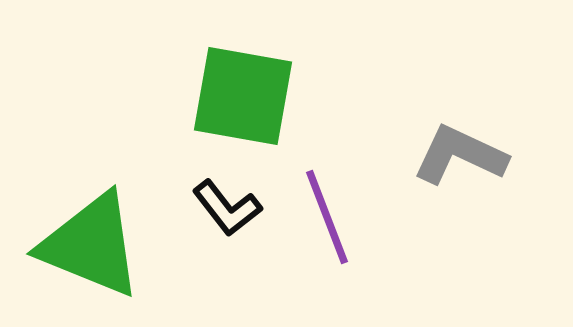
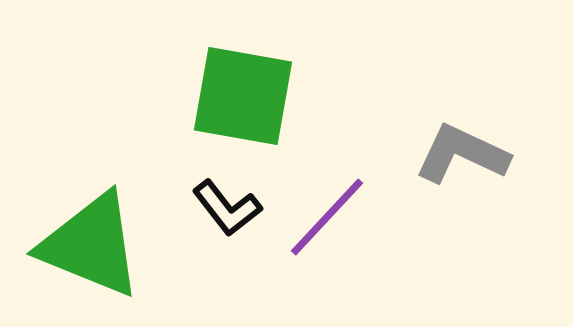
gray L-shape: moved 2 px right, 1 px up
purple line: rotated 64 degrees clockwise
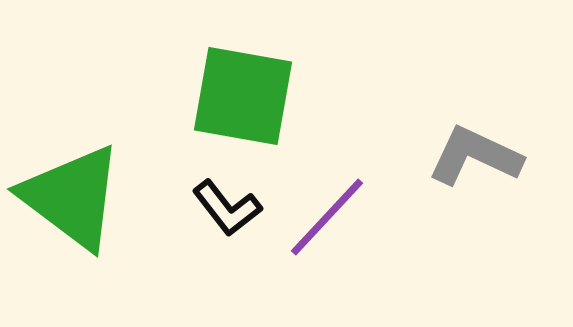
gray L-shape: moved 13 px right, 2 px down
green triangle: moved 19 px left, 48 px up; rotated 15 degrees clockwise
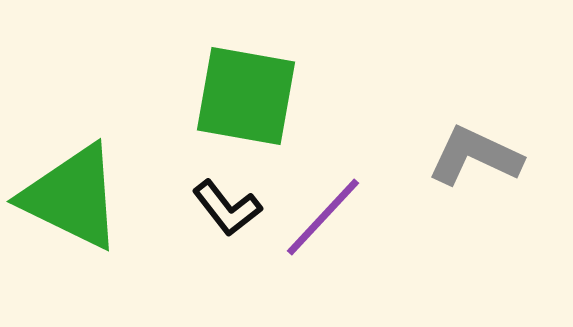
green square: moved 3 px right
green triangle: rotated 11 degrees counterclockwise
purple line: moved 4 px left
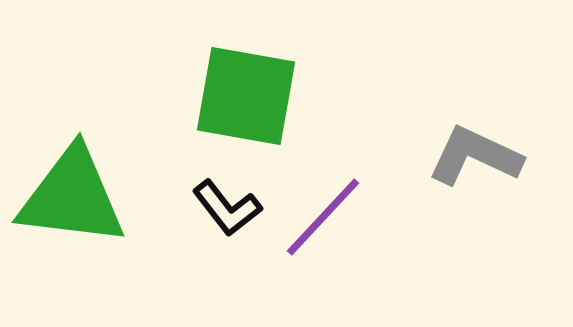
green triangle: rotated 19 degrees counterclockwise
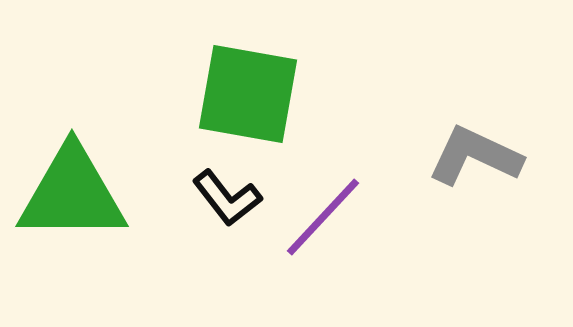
green square: moved 2 px right, 2 px up
green triangle: moved 3 px up; rotated 7 degrees counterclockwise
black L-shape: moved 10 px up
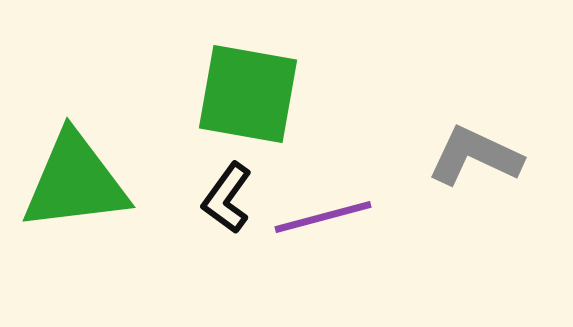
green triangle: moved 3 px right, 12 px up; rotated 7 degrees counterclockwise
black L-shape: rotated 74 degrees clockwise
purple line: rotated 32 degrees clockwise
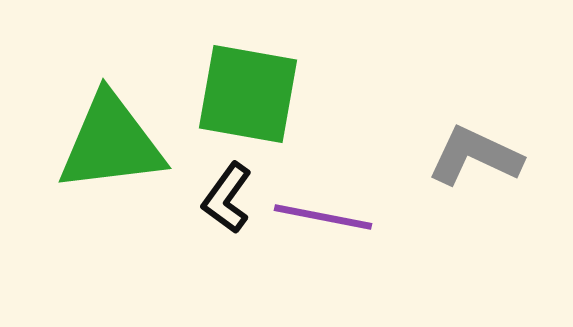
green triangle: moved 36 px right, 39 px up
purple line: rotated 26 degrees clockwise
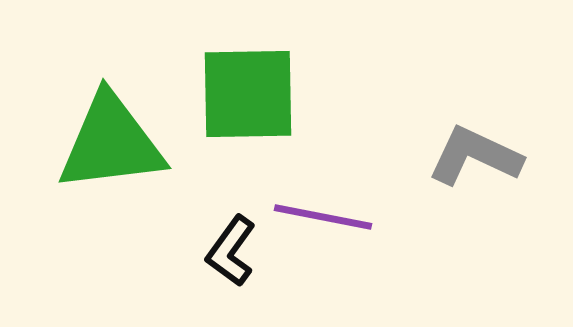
green square: rotated 11 degrees counterclockwise
black L-shape: moved 4 px right, 53 px down
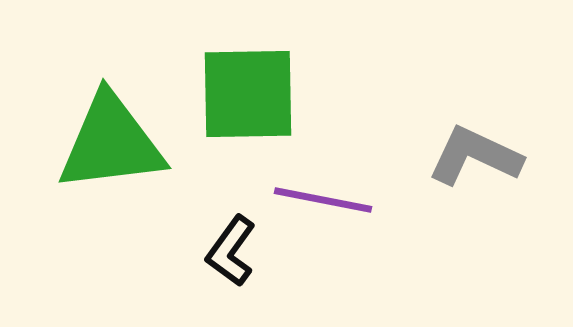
purple line: moved 17 px up
